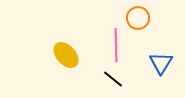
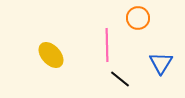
pink line: moved 9 px left
yellow ellipse: moved 15 px left
black line: moved 7 px right
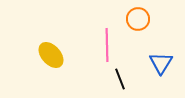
orange circle: moved 1 px down
black line: rotated 30 degrees clockwise
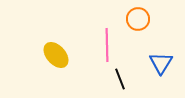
yellow ellipse: moved 5 px right
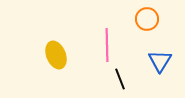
orange circle: moved 9 px right
yellow ellipse: rotated 20 degrees clockwise
blue triangle: moved 1 px left, 2 px up
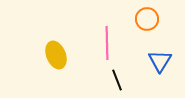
pink line: moved 2 px up
black line: moved 3 px left, 1 px down
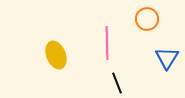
blue triangle: moved 7 px right, 3 px up
black line: moved 3 px down
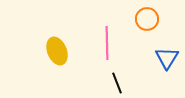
yellow ellipse: moved 1 px right, 4 px up
